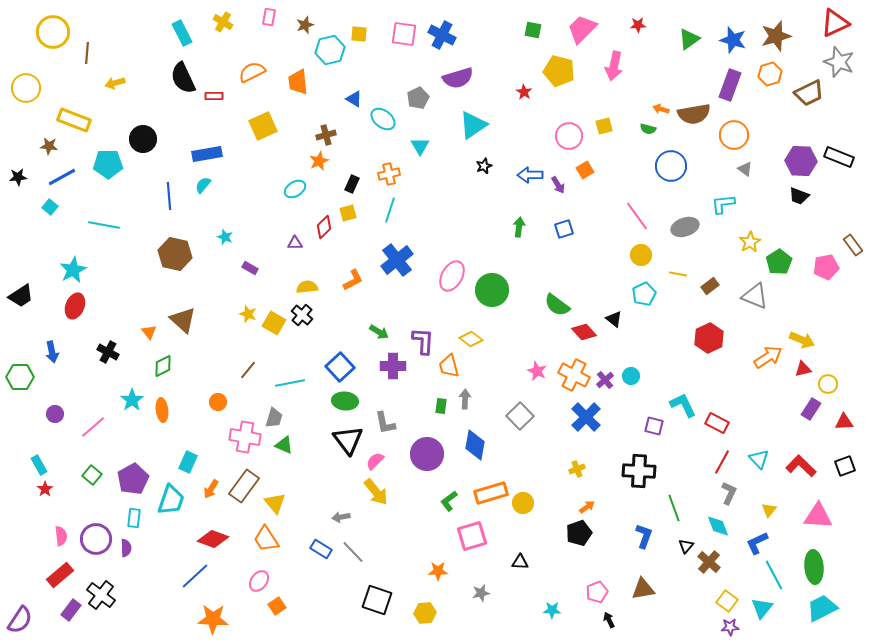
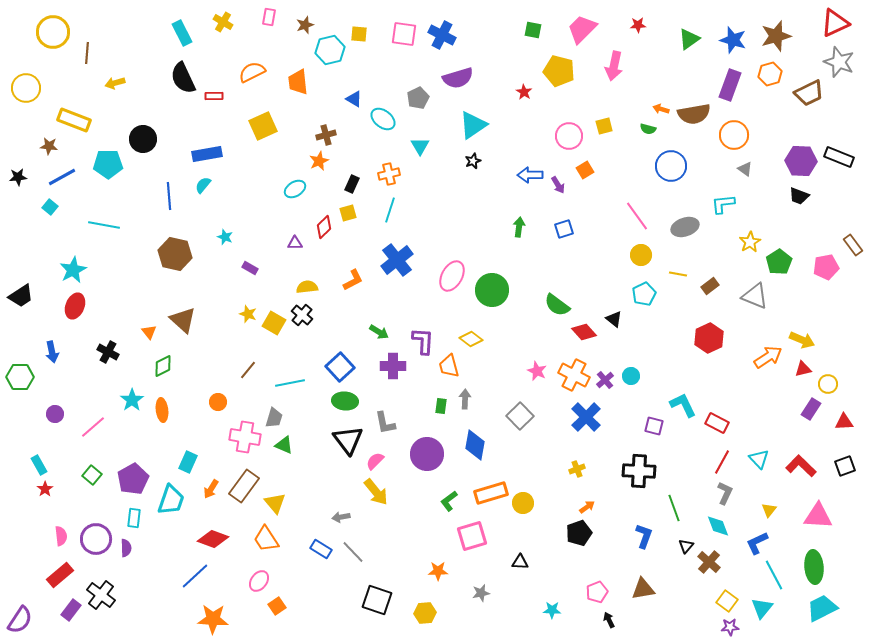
black star at (484, 166): moved 11 px left, 5 px up
gray L-shape at (729, 493): moved 4 px left
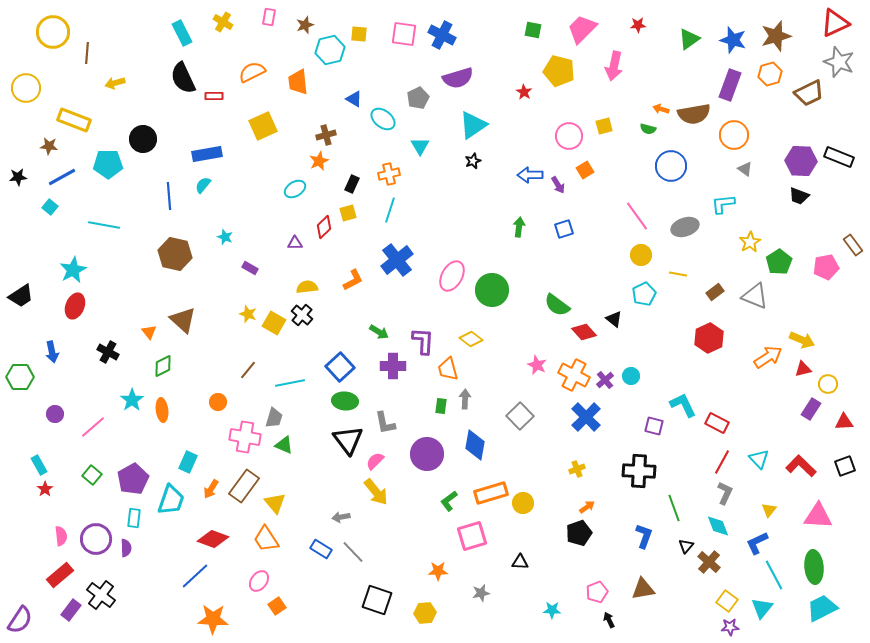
brown rectangle at (710, 286): moved 5 px right, 6 px down
orange trapezoid at (449, 366): moved 1 px left, 3 px down
pink star at (537, 371): moved 6 px up
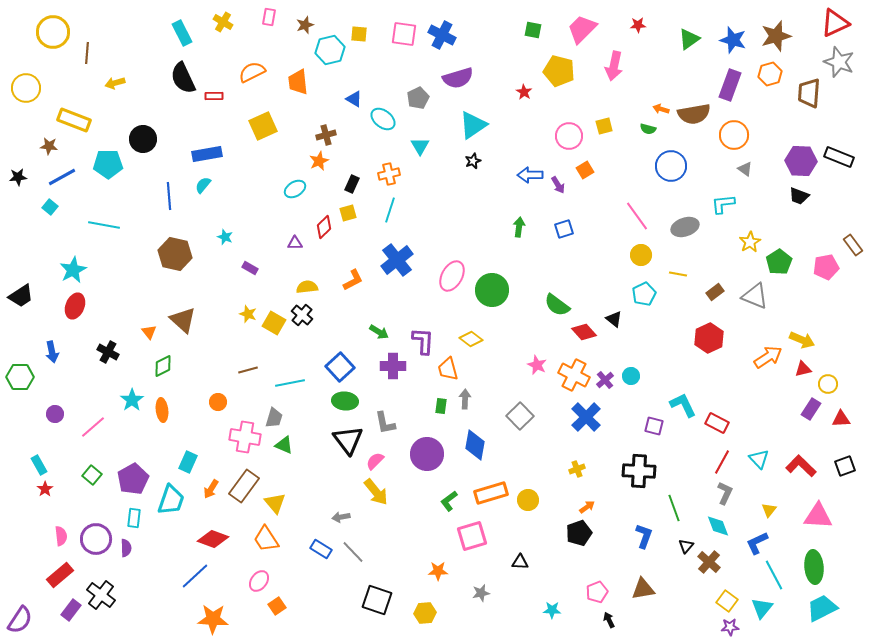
brown trapezoid at (809, 93): rotated 120 degrees clockwise
brown line at (248, 370): rotated 36 degrees clockwise
red triangle at (844, 422): moved 3 px left, 3 px up
yellow circle at (523, 503): moved 5 px right, 3 px up
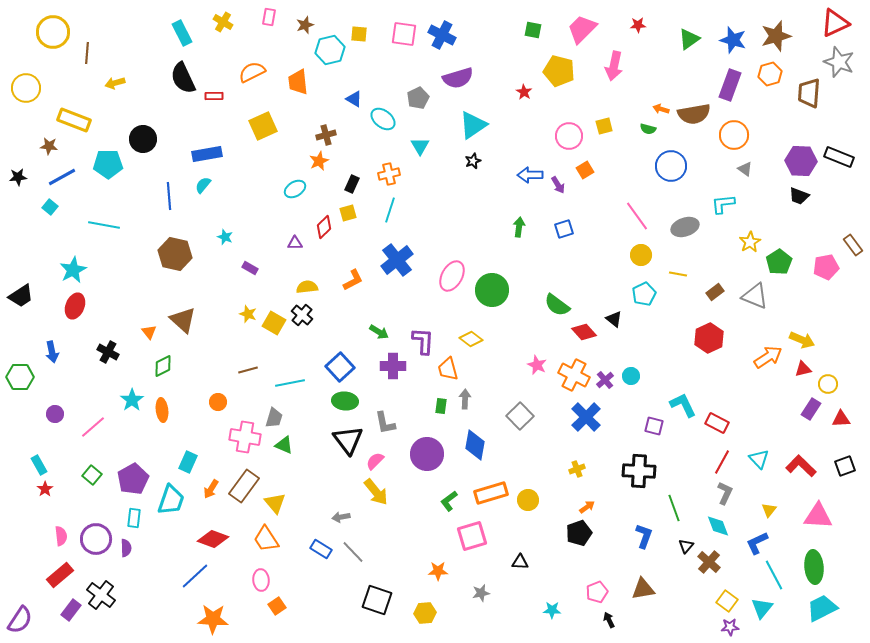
pink ellipse at (259, 581): moved 2 px right, 1 px up; rotated 40 degrees counterclockwise
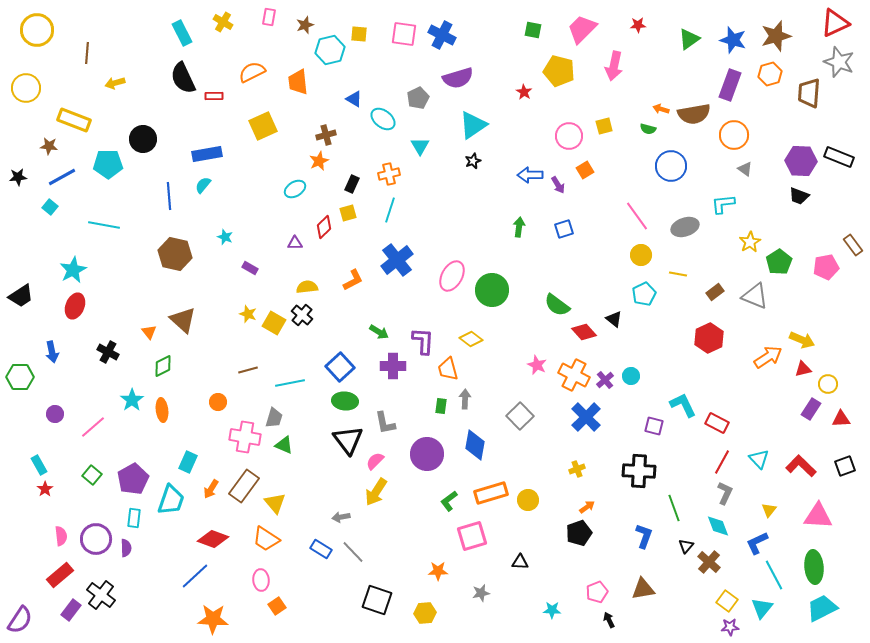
yellow circle at (53, 32): moved 16 px left, 2 px up
yellow arrow at (376, 492): rotated 72 degrees clockwise
orange trapezoid at (266, 539): rotated 24 degrees counterclockwise
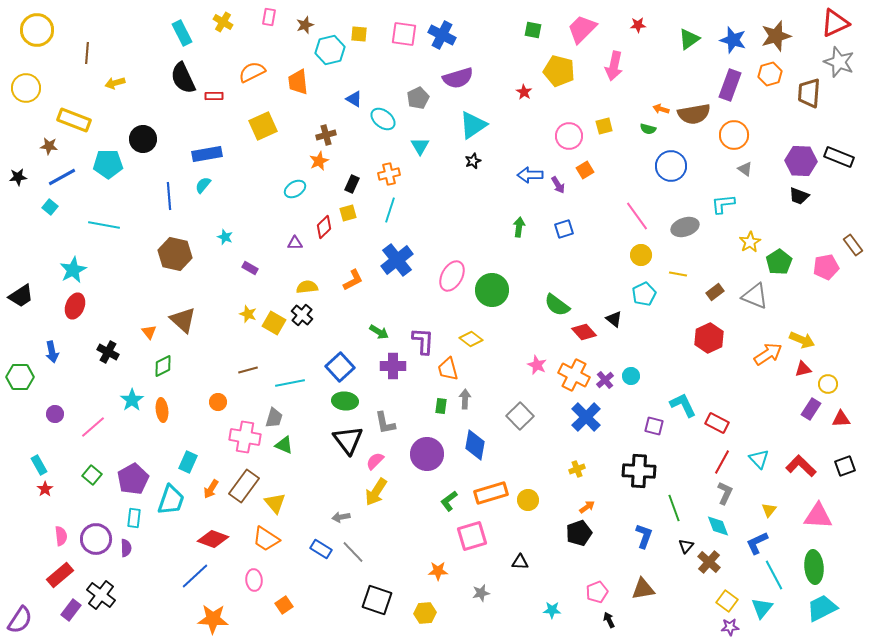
orange arrow at (768, 357): moved 3 px up
pink ellipse at (261, 580): moved 7 px left
orange square at (277, 606): moved 7 px right, 1 px up
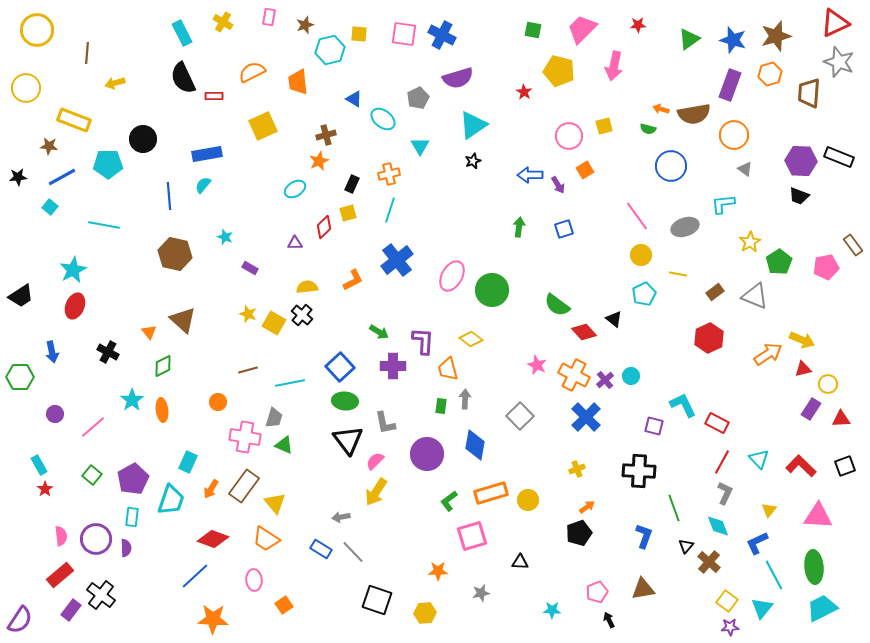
cyan rectangle at (134, 518): moved 2 px left, 1 px up
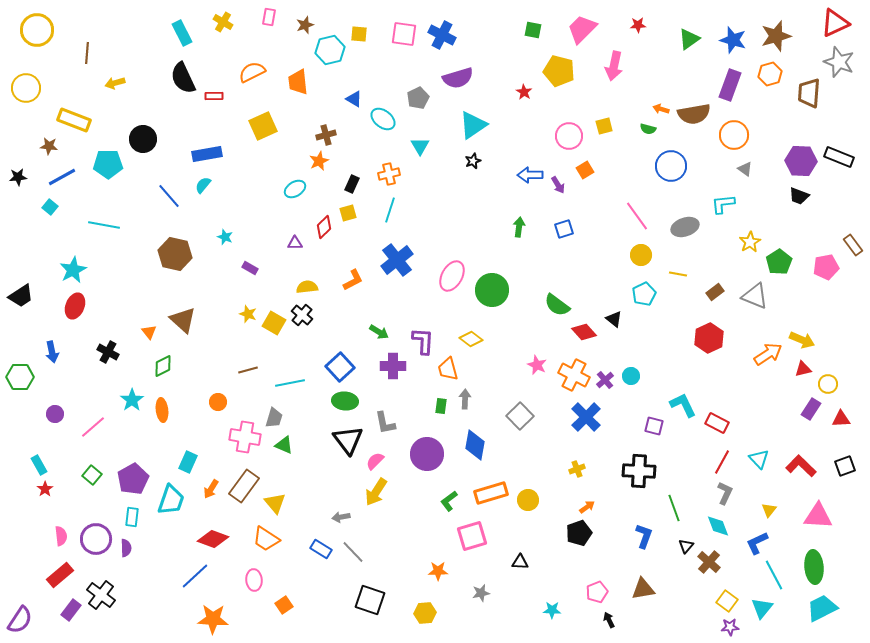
blue line at (169, 196): rotated 36 degrees counterclockwise
black square at (377, 600): moved 7 px left
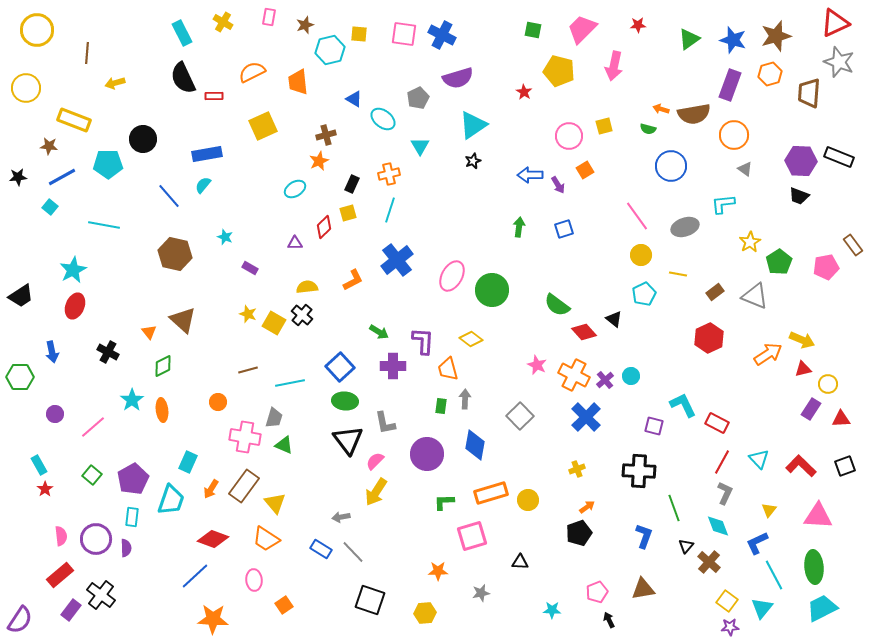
green L-shape at (449, 501): moved 5 px left, 1 px down; rotated 35 degrees clockwise
